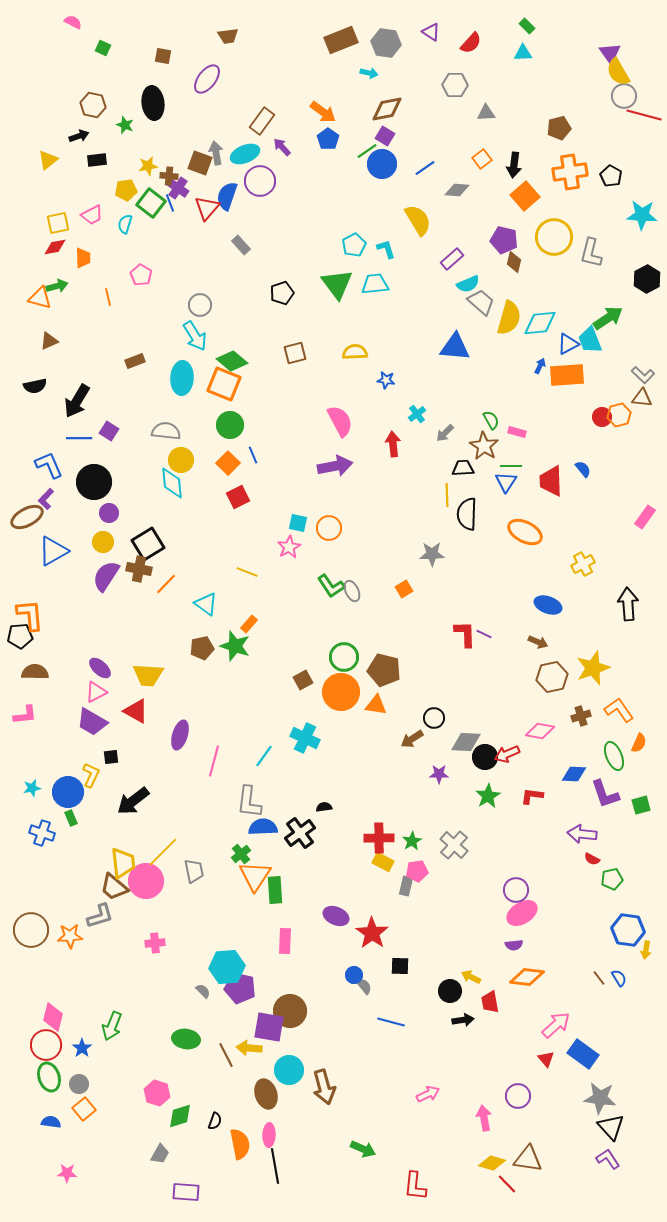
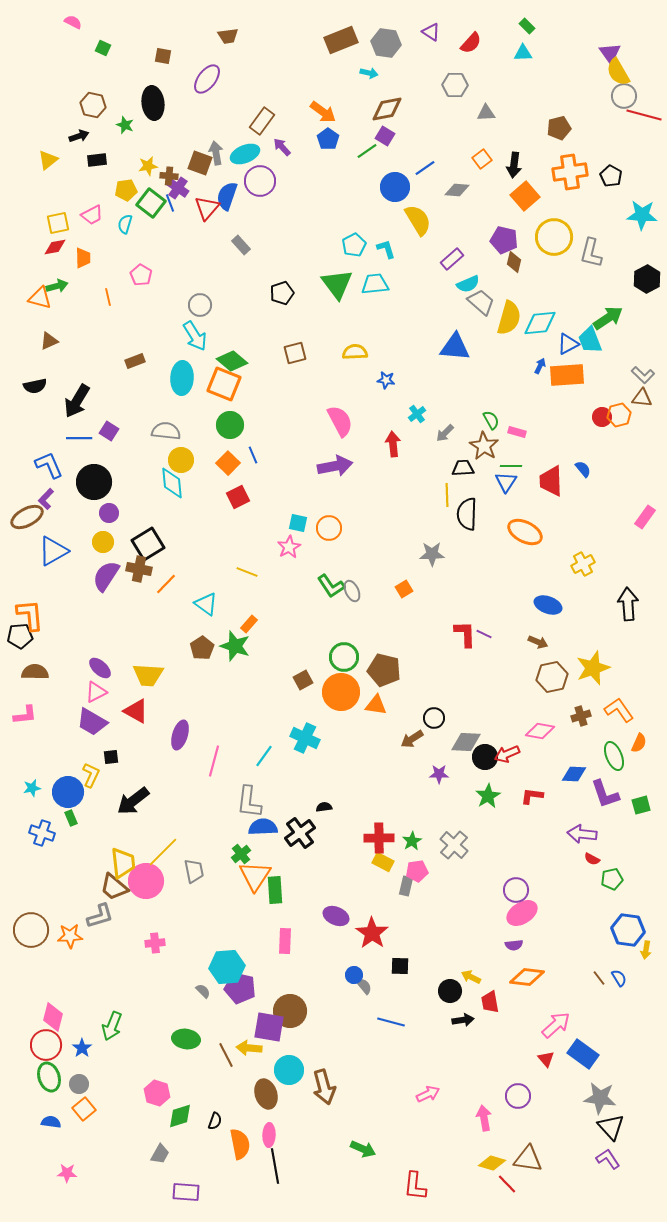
blue circle at (382, 164): moved 13 px right, 23 px down
brown pentagon at (202, 648): rotated 20 degrees counterclockwise
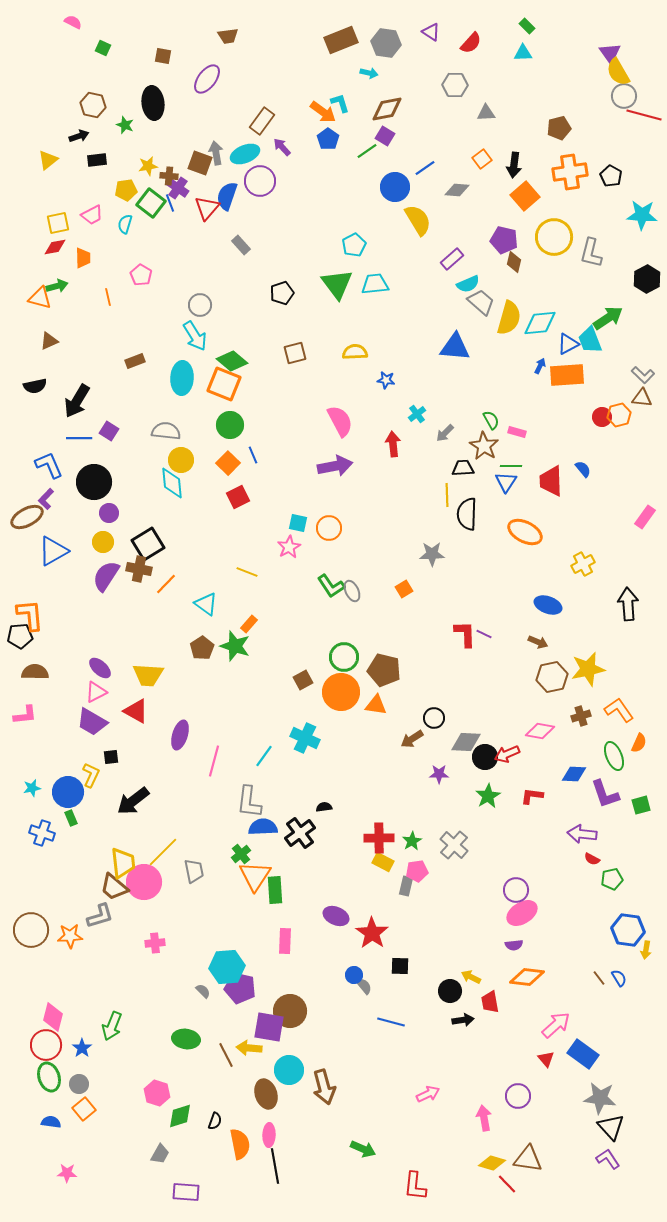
cyan L-shape at (386, 249): moved 46 px left, 146 px up
yellow star at (593, 668): moved 5 px left, 1 px down; rotated 8 degrees clockwise
pink circle at (146, 881): moved 2 px left, 1 px down
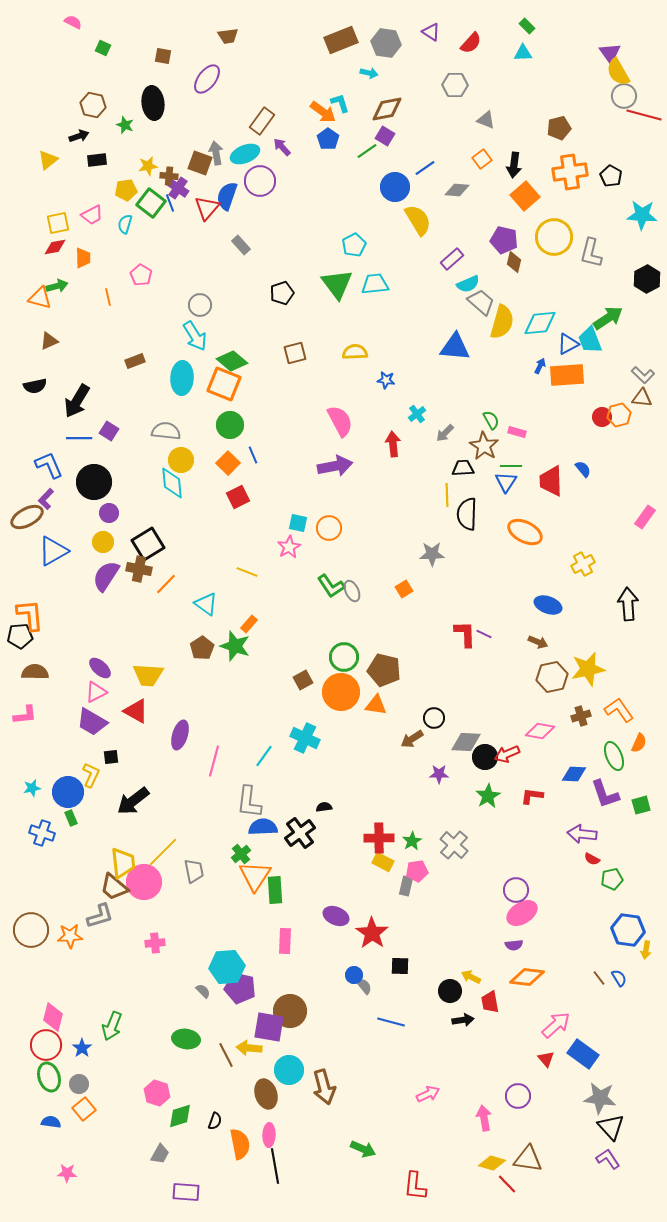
gray triangle at (486, 113): moved 7 px down; rotated 24 degrees clockwise
yellow semicircle at (509, 318): moved 7 px left, 4 px down
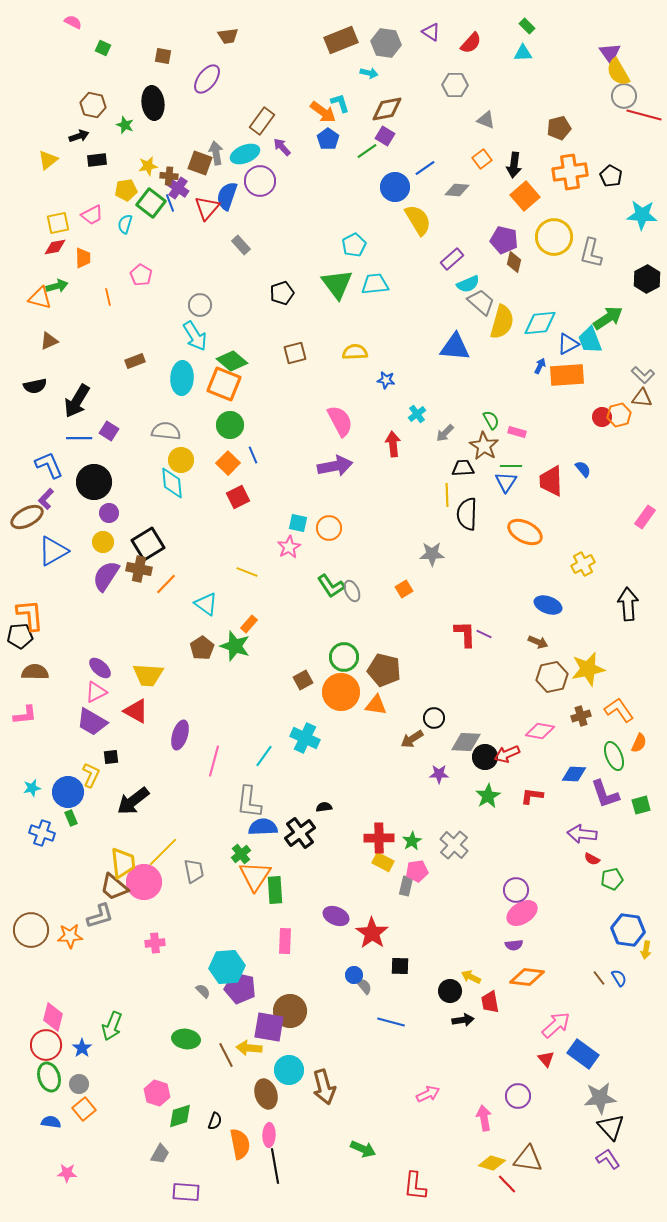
gray star at (600, 1098): rotated 12 degrees counterclockwise
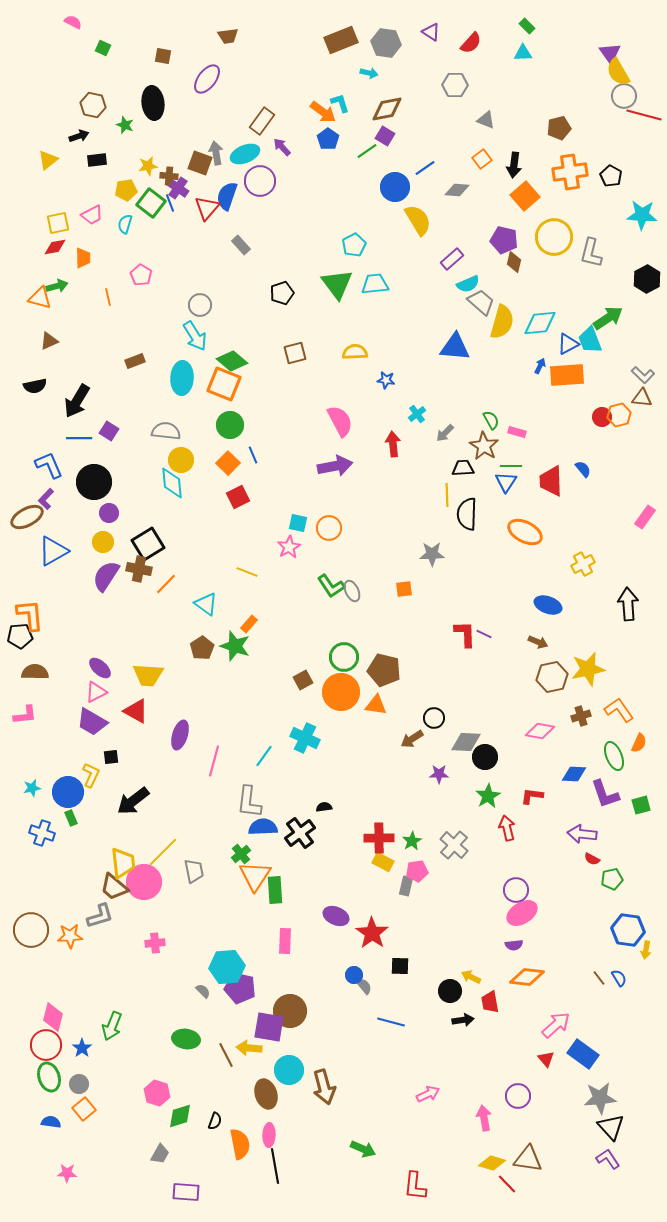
orange square at (404, 589): rotated 24 degrees clockwise
red arrow at (507, 754): moved 74 px down; rotated 100 degrees clockwise
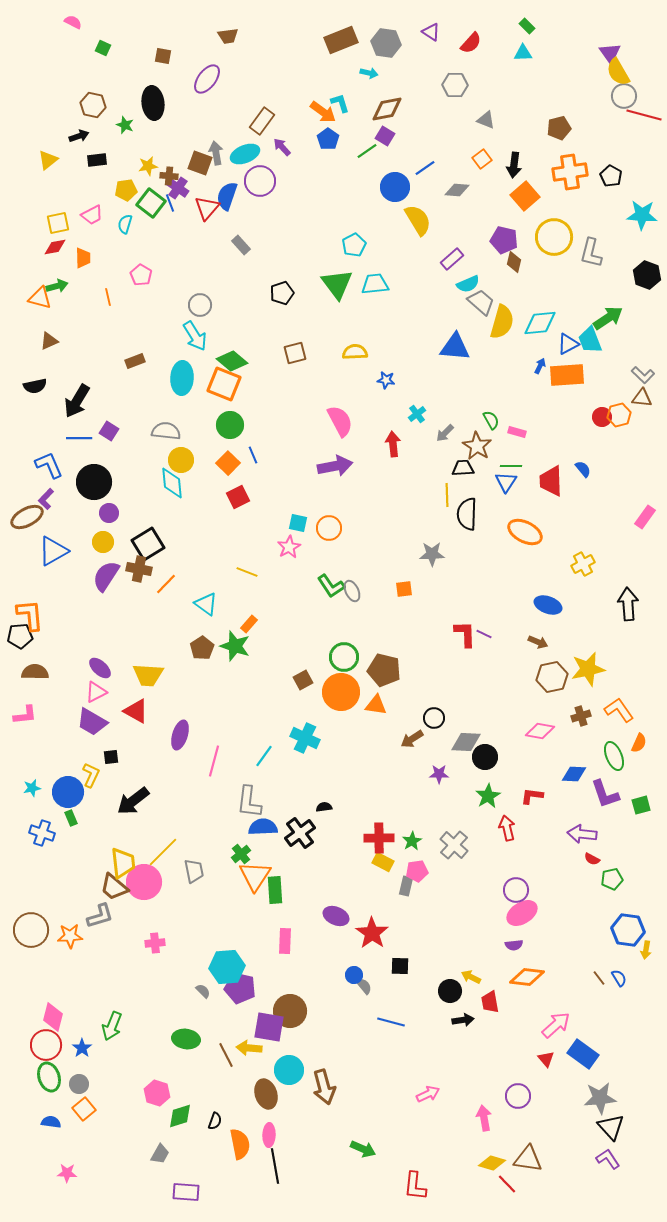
black hexagon at (647, 279): moved 4 px up; rotated 12 degrees counterclockwise
brown star at (484, 446): moved 7 px left
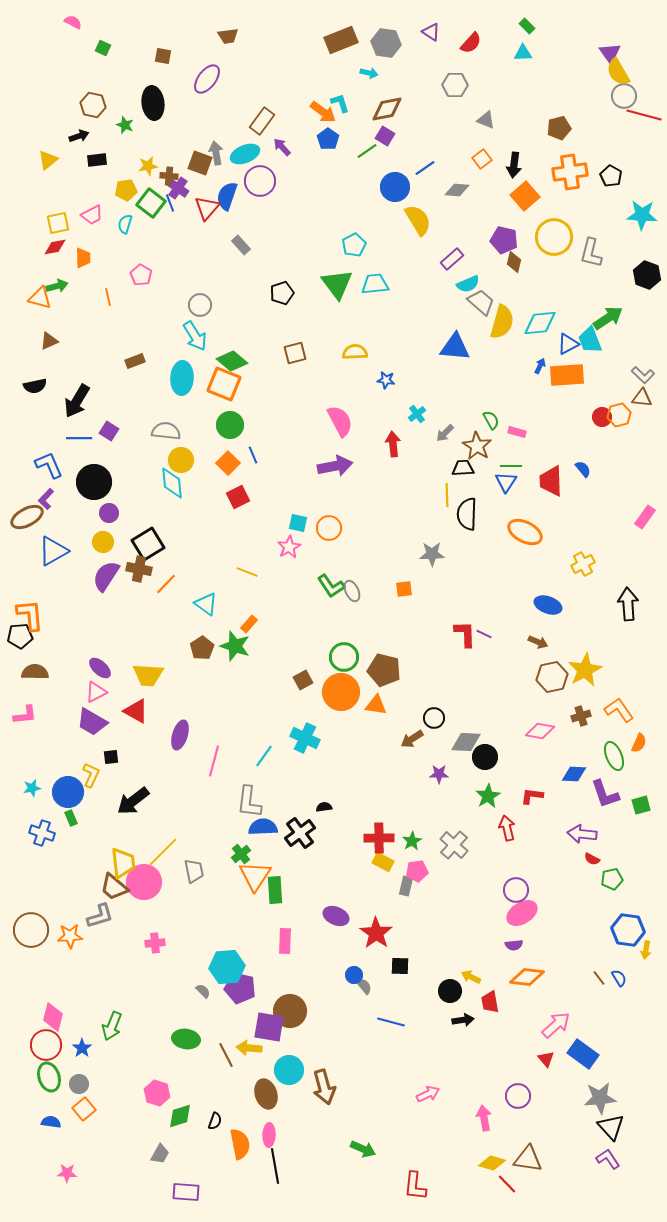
yellow star at (588, 669): moved 3 px left, 1 px down; rotated 16 degrees counterclockwise
red star at (372, 933): moved 4 px right
